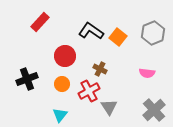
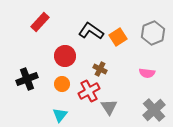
orange square: rotated 18 degrees clockwise
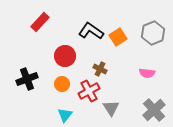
gray triangle: moved 2 px right, 1 px down
cyan triangle: moved 5 px right
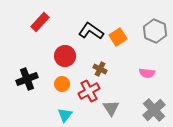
gray hexagon: moved 2 px right, 2 px up; rotated 15 degrees counterclockwise
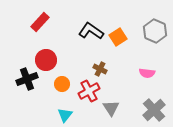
red circle: moved 19 px left, 4 px down
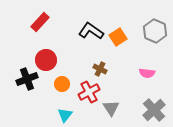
red cross: moved 1 px down
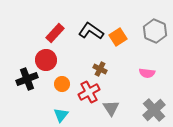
red rectangle: moved 15 px right, 11 px down
cyan triangle: moved 4 px left
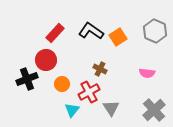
cyan triangle: moved 11 px right, 5 px up
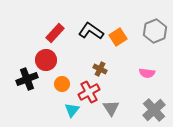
gray hexagon: rotated 15 degrees clockwise
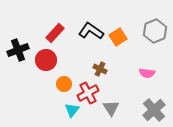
black cross: moved 9 px left, 29 px up
orange circle: moved 2 px right
red cross: moved 1 px left, 1 px down
